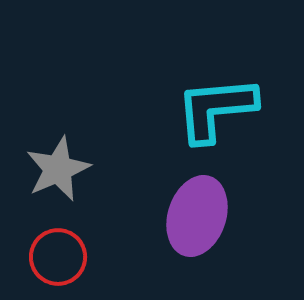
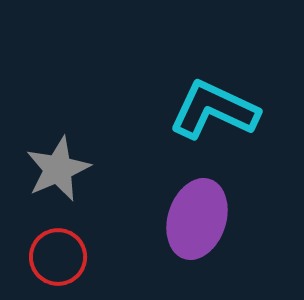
cyan L-shape: moved 2 px left, 1 px down; rotated 30 degrees clockwise
purple ellipse: moved 3 px down
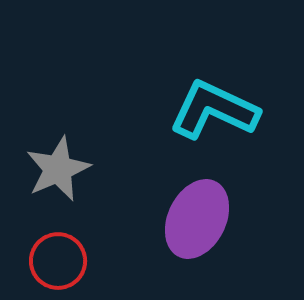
purple ellipse: rotated 8 degrees clockwise
red circle: moved 4 px down
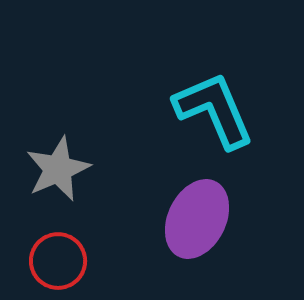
cyan L-shape: rotated 42 degrees clockwise
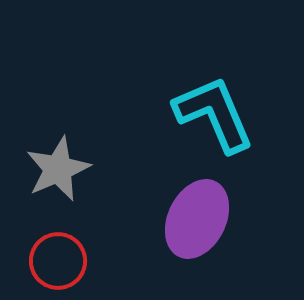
cyan L-shape: moved 4 px down
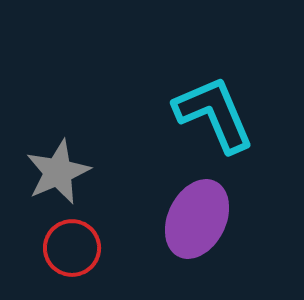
gray star: moved 3 px down
red circle: moved 14 px right, 13 px up
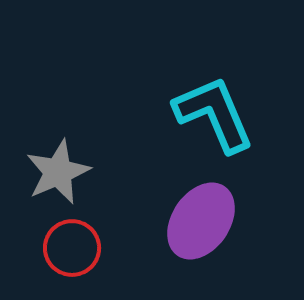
purple ellipse: moved 4 px right, 2 px down; rotated 8 degrees clockwise
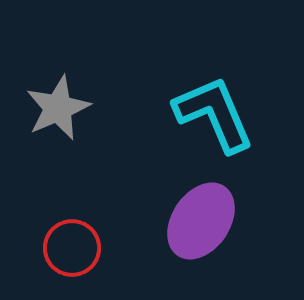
gray star: moved 64 px up
